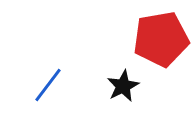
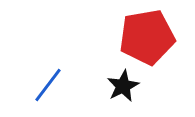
red pentagon: moved 14 px left, 2 px up
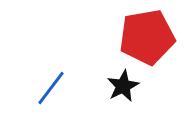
blue line: moved 3 px right, 3 px down
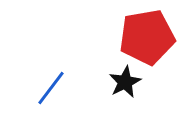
black star: moved 2 px right, 4 px up
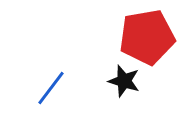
black star: moved 1 px left, 1 px up; rotated 28 degrees counterclockwise
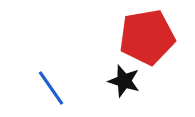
blue line: rotated 72 degrees counterclockwise
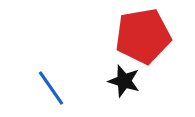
red pentagon: moved 4 px left, 1 px up
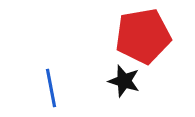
blue line: rotated 24 degrees clockwise
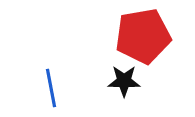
black star: rotated 16 degrees counterclockwise
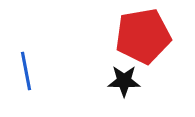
blue line: moved 25 px left, 17 px up
